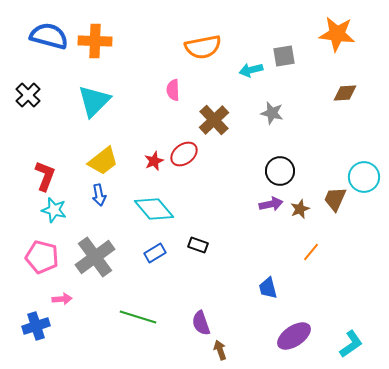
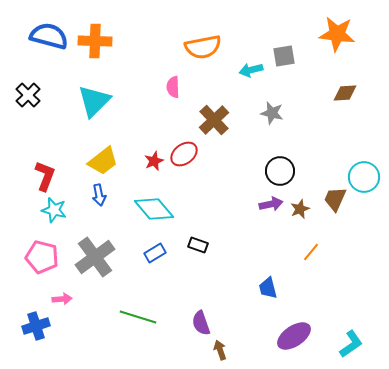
pink semicircle: moved 3 px up
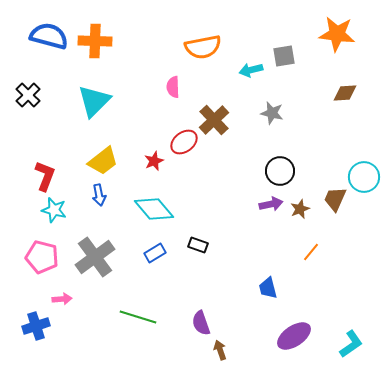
red ellipse: moved 12 px up
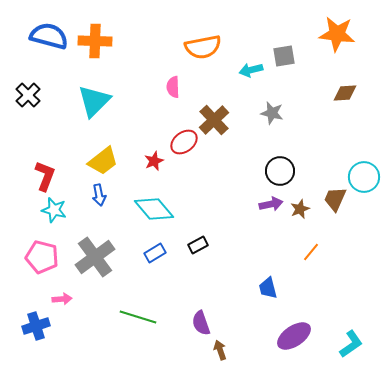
black rectangle: rotated 48 degrees counterclockwise
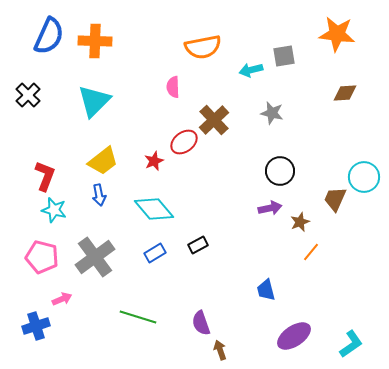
blue semicircle: rotated 99 degrees clockwise
purple arrow: moved 1 px left, 4 px down
brown star: moved 13 px down
blue trapezoid: moved 2 px left, 2 px down
pink arrow: rotated 18 degrees counterclockwise
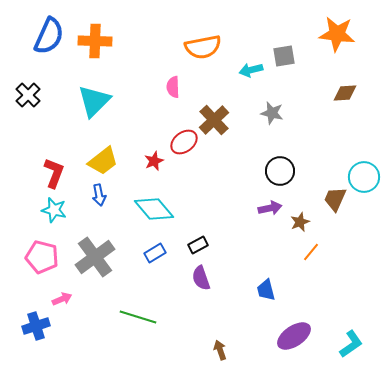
red L-shape: moved 9 px right, 3 px up
purple semicircle: moved 45 px up
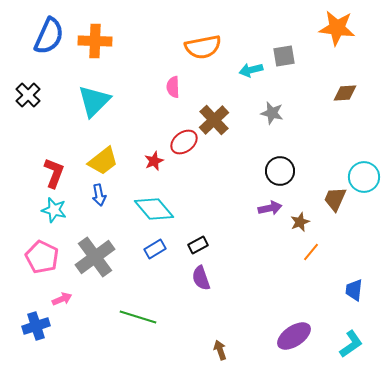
orange star: moved 6 px up
blue rectangle: moved 4 px up
pink pentagon: rotated 12 degrees clockwise
blue trapezoid: moved 88 px right; rotated 20 degrees clockwise
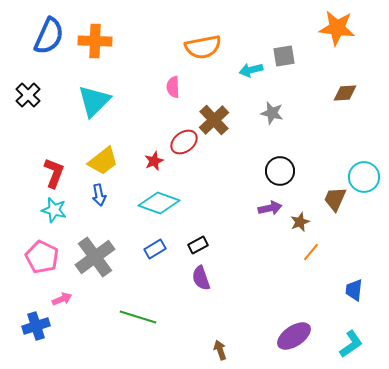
cyan diamond: moved 5 px right, 6 px up; rotated 30 degrees counterclockwise
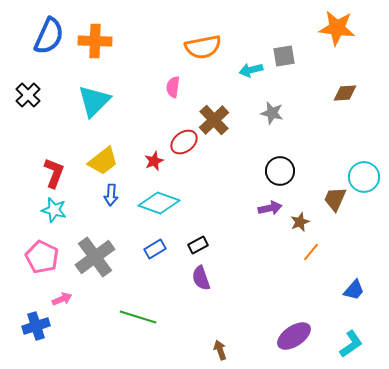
pink semicircle: rotated 10 degrees clockwise
blue arrow: moved 12 px right; rotated 15 degrees clockwise
blue trapezoid: rotated 145 degrees counterclockwise
